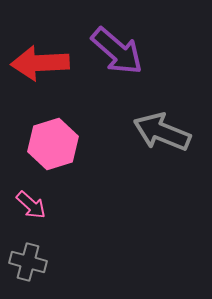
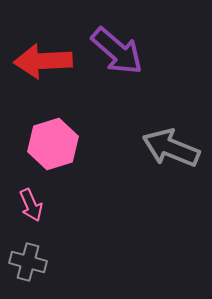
red arrow: moved 3 px right, 2 px up
gray arrow: moved 9 px right, 16 px down
pink arrow: rotated 24 degrees clockwise
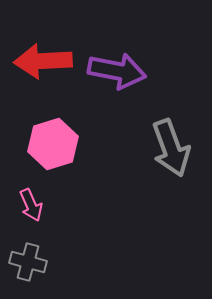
purple arrow: moved 20 px down; rotated 30 degrees counterclockwise
gray arrow: rotated 132 degrees counterclockwise
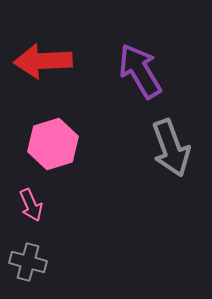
purple arrow: moved 23 px right; rotated 132 degrees counterclockwise
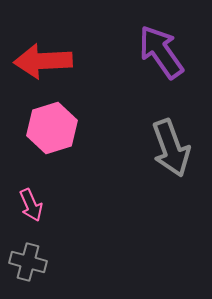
purple arrow: moved 21 px right, 19 px up; rotated 4 degrees counterclockwise
pink hexagon: moved 1 px left, 16 px up
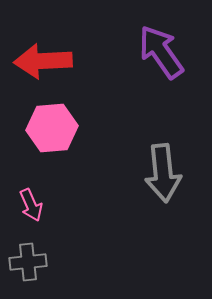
pink hexagon: rotated 12 degrees clockwise
gray arrow: moved 8 px left, 25 px down; rotated 14 degrees clockwise
gray cross: rotated 21 degrees counterclockwise
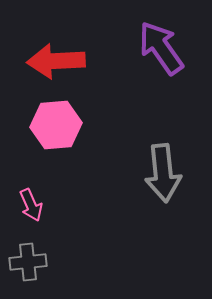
purple arrow: moved 4 px up
red arrow: moved 13 px right
pink hexagon: moved 4 px right, 3 px up
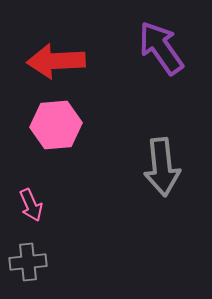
gray arrow: moved 1 px left, 6 px up
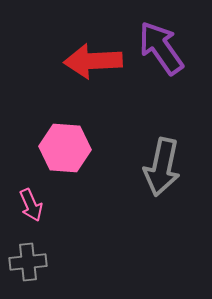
red arrow: moved 37 px right
pink hexagon: moved 9 px right, 23 px down; rotated 9 degrees clockwise
gray arrow: rotated 18 degrees clockwise
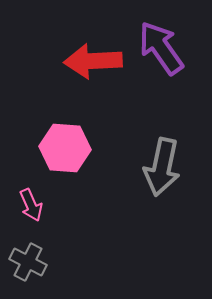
gray cross: rotated 33 degrees clockwise
